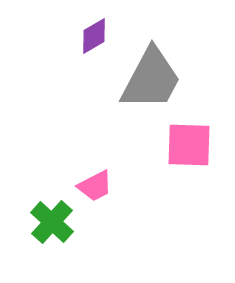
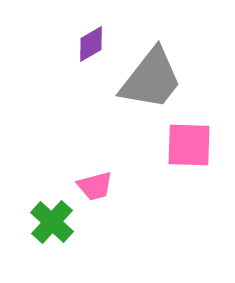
purple diamond: moved 3 px left, 8 px down
gray trapezoid: rotated 10 degrees clockwise
pink trapezoid: rotated 12 degrees clockwise
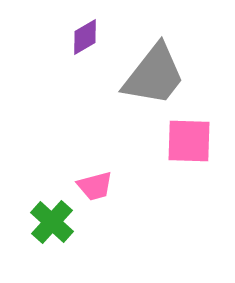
purple diamond: moved 6 px left, 7 px up
gray trapezoid: moved 3 px right, 4 px up
pink square: moved 4 px up
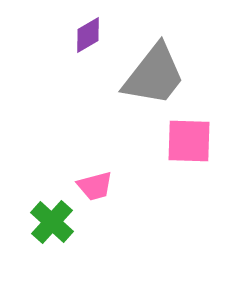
purple diamond: moved 3 px right, 2 px up
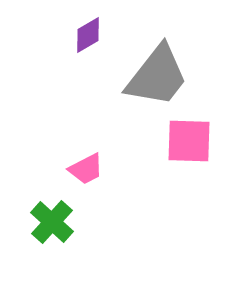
gray trapezoid: moved 3 px right, 1 px down
pink trapezoid: moved 9 px left, 17 px up; rotated 12 degrees counterclockwise
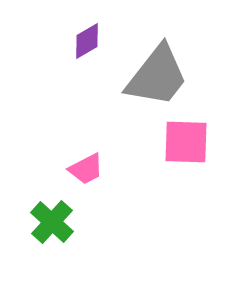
purple diamond: moved 1 px left, 6 px down
pink square: moved 3 px left, 1 px down
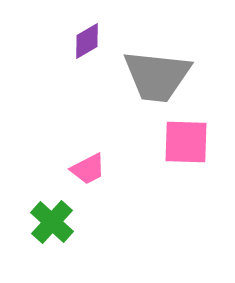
gray trapezoid: rotated 58 degrees clockwise
pink trapezoid: moved 2 px right
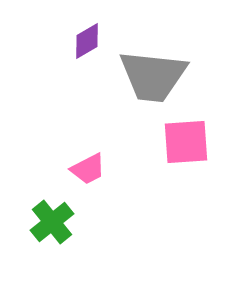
gray trapezoid: moved 4 px left
pink square: rotated 6 degrees counterclockwise
green cross: rotated 9 degrees clockwise
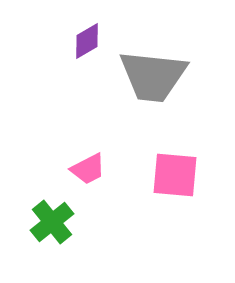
pink square: moved 11 px left, 33 px down; rotated 9 degrees clockwise
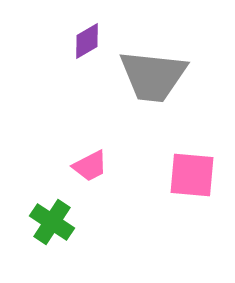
pink trapezoid: moved 2 px right, 3 px up
pink square: moved 17 px right
green cross: rotated 18 degrees counterclockwise
